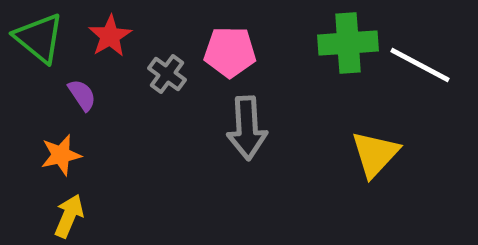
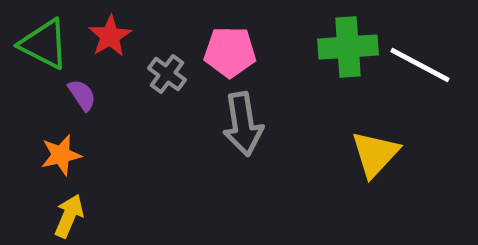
green triangle: moved 5 px right, 6 px down; rotated 12 degrees counterclockwise
green cross: moved 4 px down
gray arrow: moved 4 px left, 4 px up; rotated 6 degrees counterclockwise
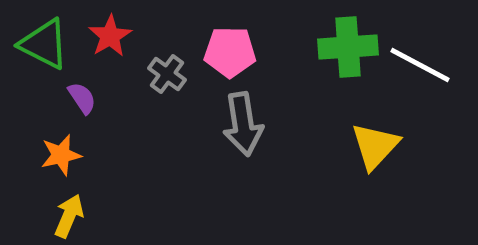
purple semicircle: moved 3 px down
yellow triangle: moved 8 px up
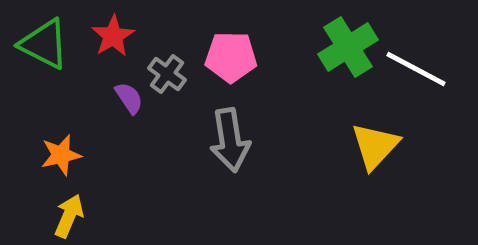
red star: moved 3 px right
green cross: rotated 28 degrees counterclockwise
pink pentagon: moved 1 px right, 5 px down
white line: moved 4 px left, 4 px down
purple semicircle: moved 47 px right
gray arrow: moved 13 px left, 16 px down
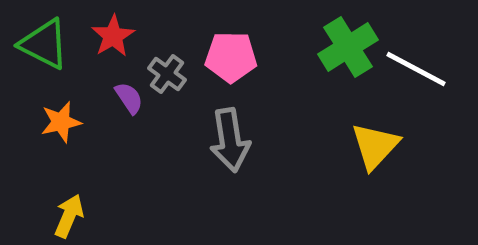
orange star: moved 33 px up
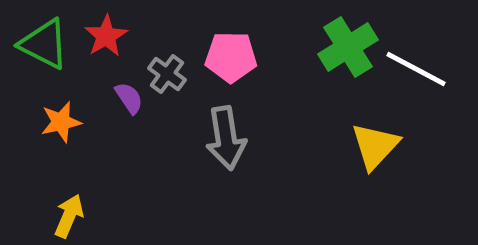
red star: moved 7 px left
gray arrow: moved 4 px left, 2 px up
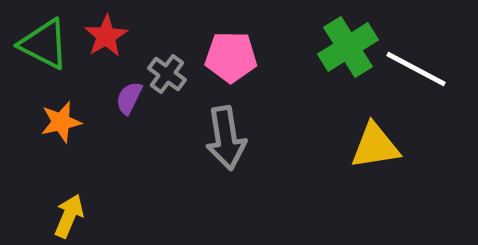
purple semicircle: rotated 120 degrees counterclockwise
yellow triangle: rotated 38 degrees clockwise
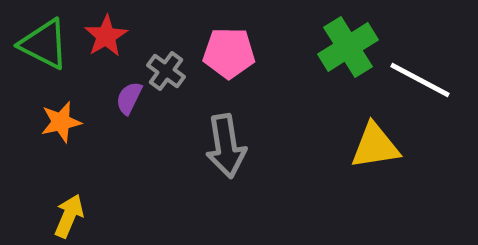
pink pentagon: moved 2 px left, 4 px up
white line: moved 4 px right, 11 px down
gray cross: moved 1 px left, 3 px up
gray arrow: moved 8 px down
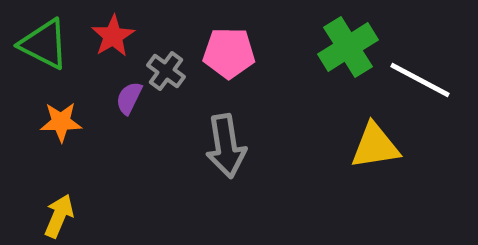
red star: moved 7 px right
orange star: rotated 12 degrees clockwise
yellow arrow: moved 10 px left
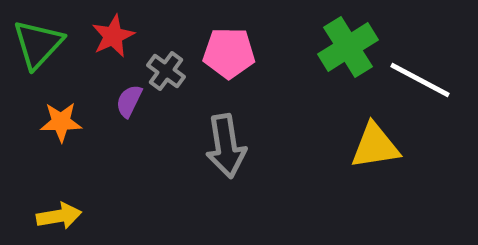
red star: rotated 6 degrees clockwise
green triangle: moved 6 px left; rotated 46 degrees clockwise
purple semicircle: moved 3 px down
yellow arrow: rotated 57 degrees clockwise
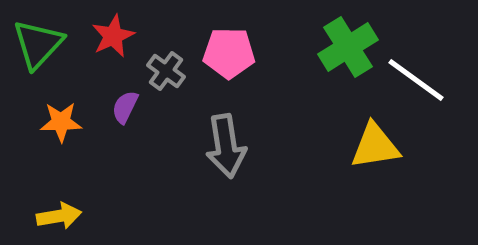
white line: moved 4 px left; rotated 8 degrees clockwise
purple semicircle: moved 4 px left, 6 px down
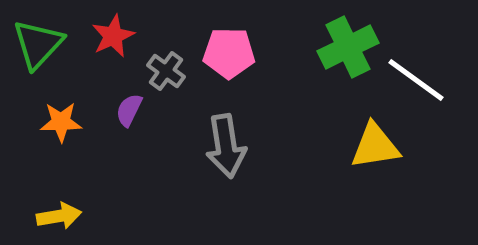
green cross: rotated 6 degrees clockwise
purple semicircle: moved 4 px right, 3 px down
